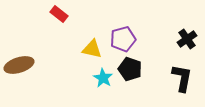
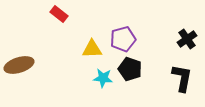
yellow triangle: rotated 15 degrees counterclockwise
cyan star: rotated 24 degrees counterclockwise
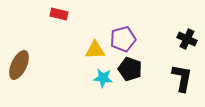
red rectangle: rotated 24 degrees counterclockwise
black cross: rotated 30 degrees counterclockwise
yellow triangle: moved 3 px right, 1 px down
brown ellipse: rotated 48 degrees counterclockwise
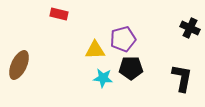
black cross: moved 3 px right, 11 px up
black pentagon: moved 1 px right, 1 px up; rotated 20 degrees counterclockwise
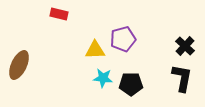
black cross: moved 5 px left, 18 px down; rotated 18 degrees clockwise
black pentagon: moved 16 px down
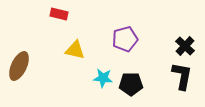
purple pentagon: moved 2 px right
yellow triangle: moved 20 px left; rotated 15 degrees clockwise
brown ellipse: moved 1 px down
black L-shape: moved 2 px up
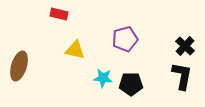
brown ellipse: rotated 8 degrees counterclockwise
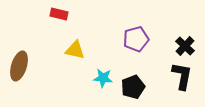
purple pentagon: moved 11 px right
black pentagon: moved 2 px right, 3 px down; rotated 20 degrees counterclockwise
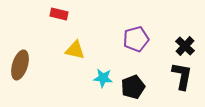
brown ellipse: moved 1 px right, 1 px up
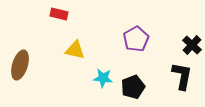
purple pentagon: rotated 15 degrees counterclockwise
black cross: moved 7 px right, 1 px up
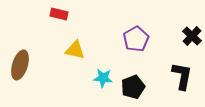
black cross: moved 9 px up
